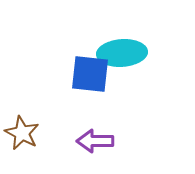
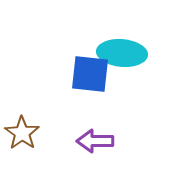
cyan ellipse: rotated 9 degrees clockwise
brown star: rotated 8 degrees clockwise
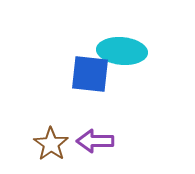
cyan ellipse: moved 2 px up
brown star: moved 29 px right, 11 px down
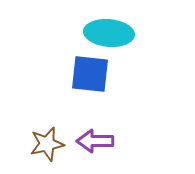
cyan ellipse: moved 13 px left, 18 px up
brown star: moved 4 px left; rotated 24 degrees clockwise
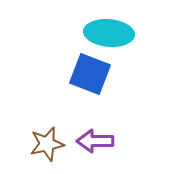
blue square: rotated 15 degrees clockwise
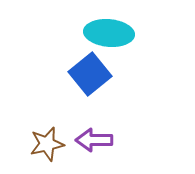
blue square: rotated 30 degrees clockwise
purple arrow: moved 1 px left, 1 px up
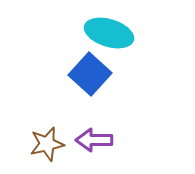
cyan ellipse: rotated 12 degrees clockwise
blue square: rotated 9 degrees counterclockwise
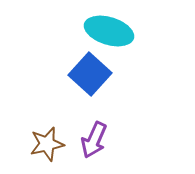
cyan ellipse: moved 2 px up
purple arrow: rotated 66 degrees counterclockwise
